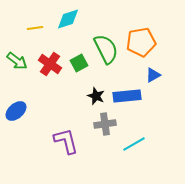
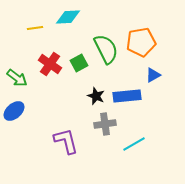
cyan diamond: moved 2 px up; rotated 15 degrees clockwise
green arrow: moved 17 px down
blue ellipse: moved 2 px left
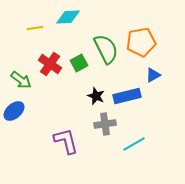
green arrow: moved 4 px right, 2 px down
blue rectangle: rotated 8 degrees counterclockwise
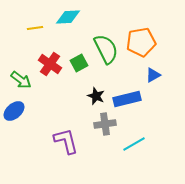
blue rectangle: moved 3 px down
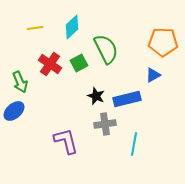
cyan diamond: moved 4 px right, 10 px down; rotated 40 degrees counterclockwise
orange pentagon: moved 22 px right; rotated 12 degrees clockwise
green arrow: moved 1 px left, 2 px down; rotated 30 degrees clockwise
cyan line: rotated 50 degrees counterclockwise
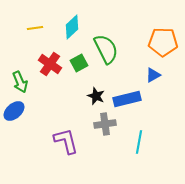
cyan line: moved 5 px right, 2 px up
